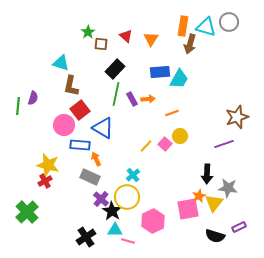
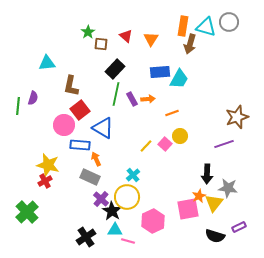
cyan triangle at (61, 63): moved 14 px left; rotated 24 degrees counterclockwise
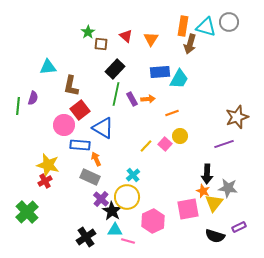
cyan triangle at (47, 63): moved 1 px right, 4 px down
orange star at (199, 196): moved 4 px right, 5 px up; rotated 24 degrees counterclockwise
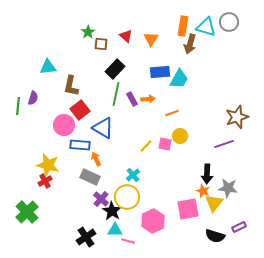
pink square at (165, 144): rotated 32 degrees counterclockwise
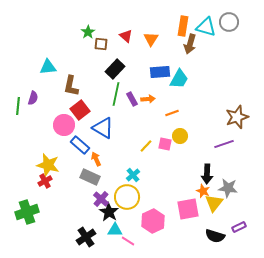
blue rectangle at (80, 145): rotated 36 degrees clockwise
black star at (112, 211): moved 3 px left, 1 px down
green cross at (27, 212): rotated 25 degrees clockwise
pink line at (128, 241): rotated 16 degrees clockwise
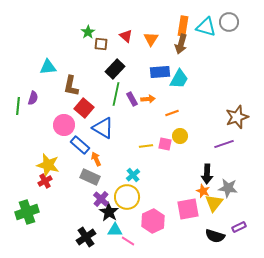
brown arrow at (190, 44): moved 9 px left
red square at (80, 110): moved 4 px right, 2 px up; rotated 12 degrees counterclockwise
yellow line at (146, 146): rotated 40 degrees clockwise
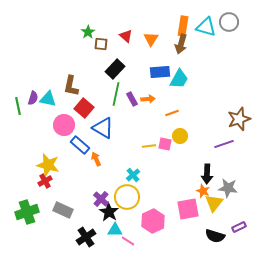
cyan triangle at (48, 67): moved 32 px down; rotated 18 degrees clockwise
green line at (18, 106): rotated 18 degrees counterclockwise
brown star at (237, 117): moved 2 px right, 2 px down
yellow line at (146, 146): moved 3 px right
gray rectangle at (90, 177): moved 27 px left, 33 px down
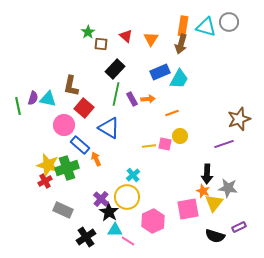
blue rectangle at (160, 72): rotated 18 degrees counterclockwise
blue triangle at (103, 128): moved 6 px right
green cross at (27, 212): moved 40 px right, 44 px up
